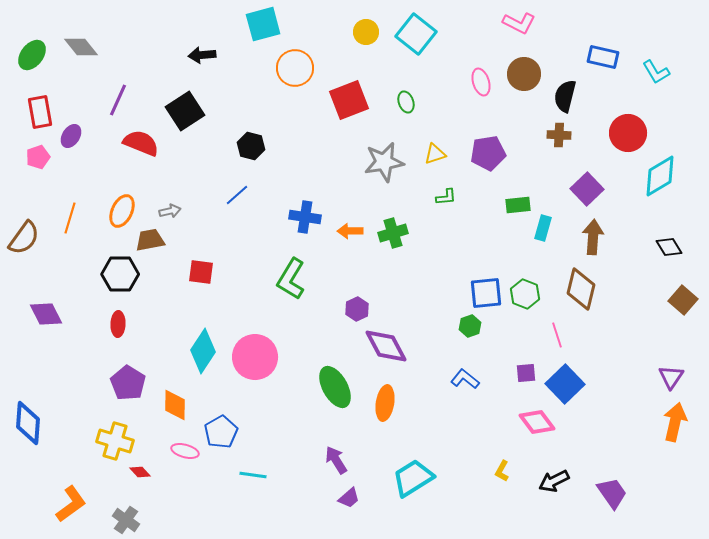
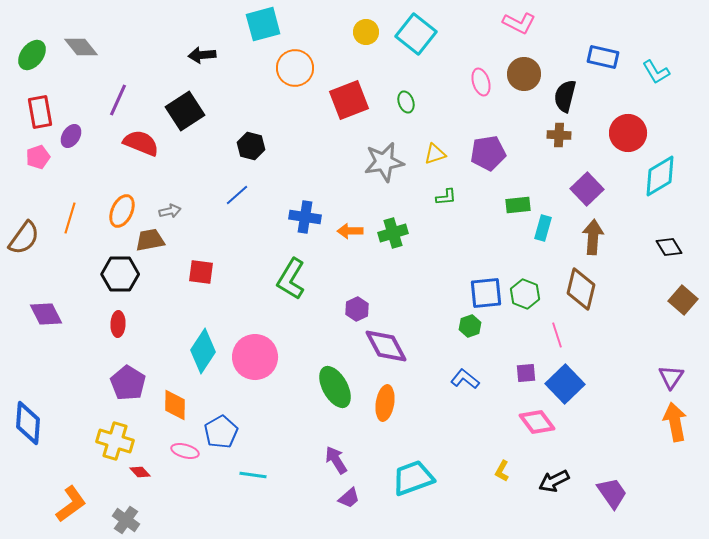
orange arrow at (675, 422): rotated 24 degrees counterclockwise
cyan trapezoid at (413, 478): rotated 12 degrees clockwise
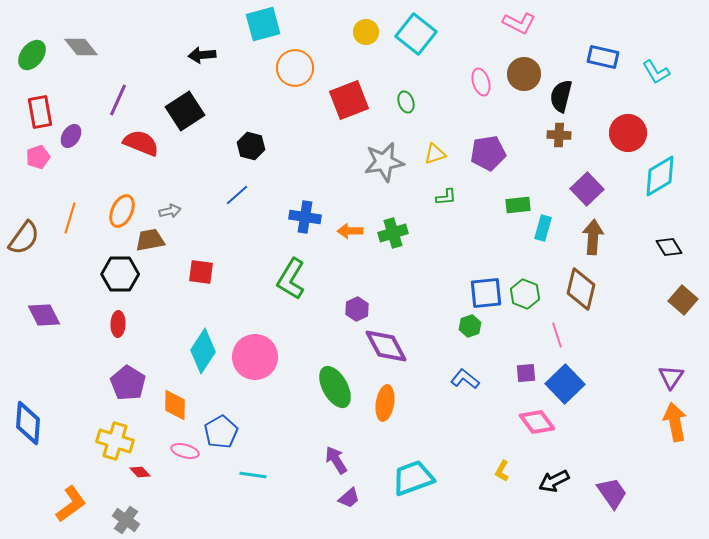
black semicircle at (565, 96): moved 4 px left
purple diamond at (46, 314): moved 2 px left, 1 px down
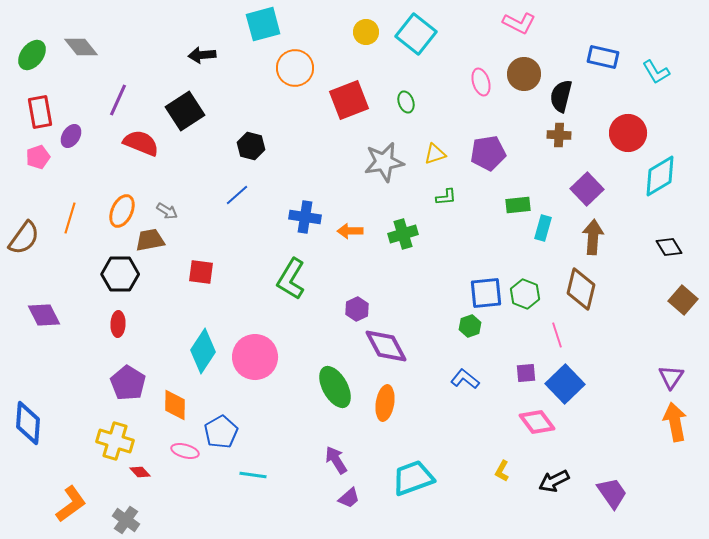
gray arrow at (170, 211): moved 3 px left; rotated 45 degrees clockwise
green cross at (393, 233): moved 10 px right, 1 px down
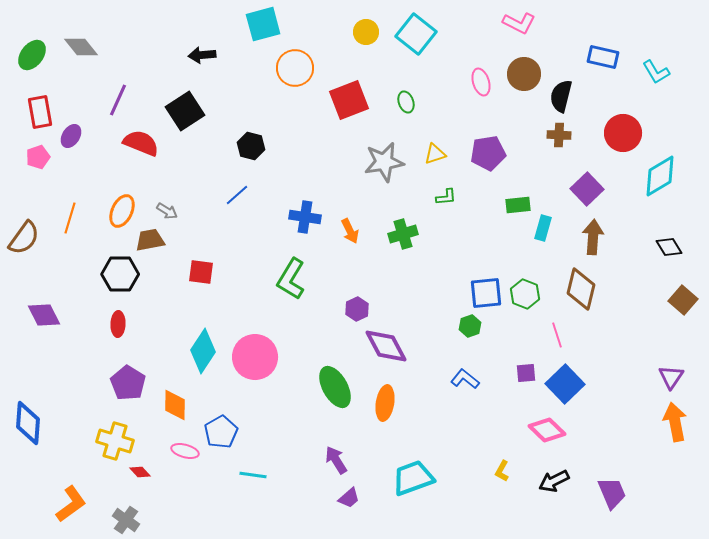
red circle at (628, 133): moved 5 px left
orange arrow at (350, 231): rotated 115 degrees counterclockwise
pink diamond at (537, 422): moved 10 px right, 8 px down; rotated 9 degrees counterclockwise
purple trapezoid at (612, 493): rotated 12 degrees clockwise
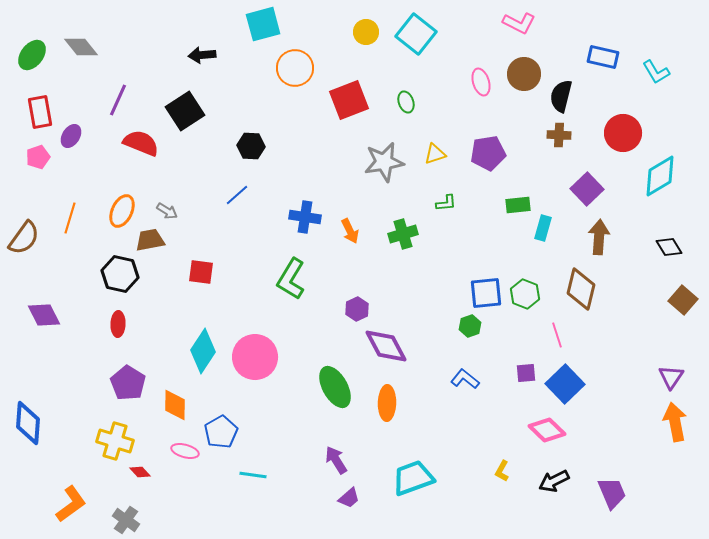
black hexagon at (251, 146): rotated 12 degrees counterclockwise
green L-shape at (446, 197): moved 6 px down
brown arrow at (593, 237): moved 6 px right
black hexagon at (120, 274): rotated 12 degrees clockwise
orange ellipse at (385, 403): moved 2 px right; rotated 8 degrees counterclockwise
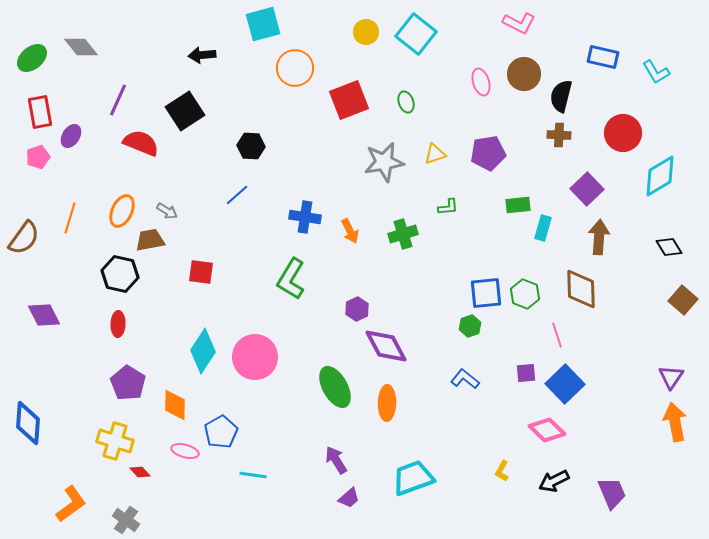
green ellipse at (32, 55): moved 3 px down; rotated 12 degrees clockwise
green L-shape at (446, 203): moved 2 px right, 4 px down
brown diamond at (581, 289): rotated 15 degrees counterclockwise
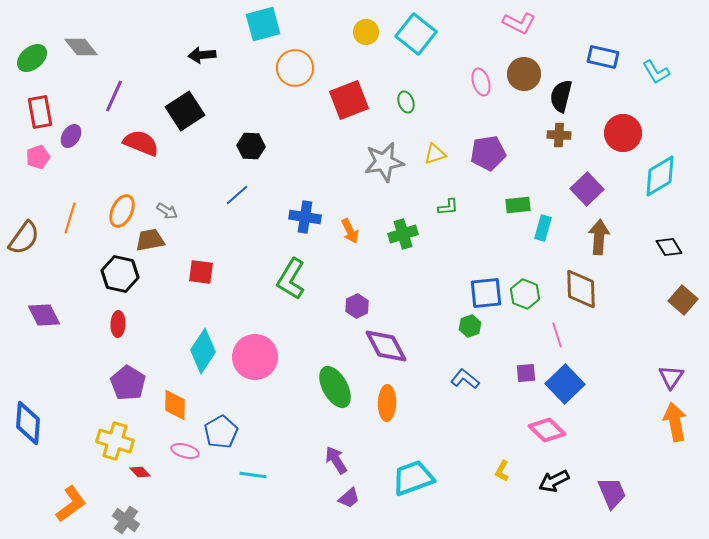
purple line at (118, 100): moved 4 px left, 4 px up
purple hexagon at (357, 309): moved 3 px up
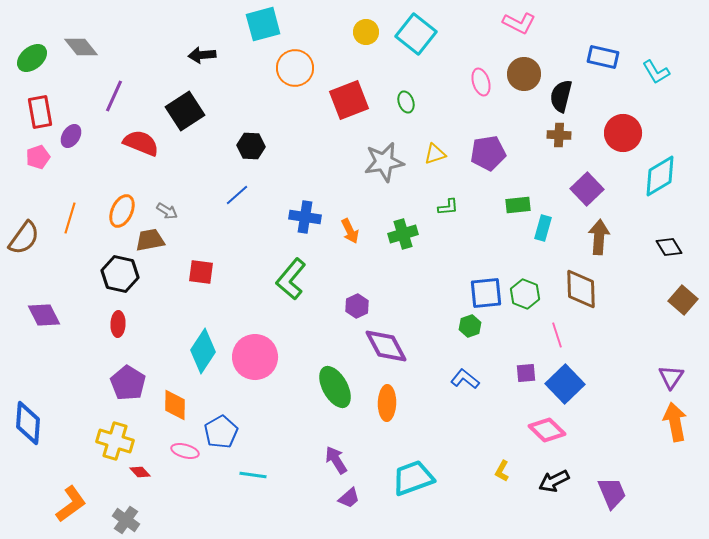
green L-shape at (291, 279): rotated 9 degrees clockwise
